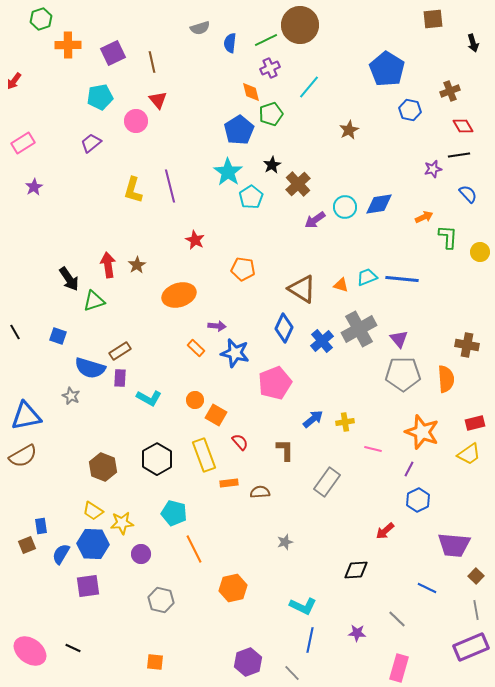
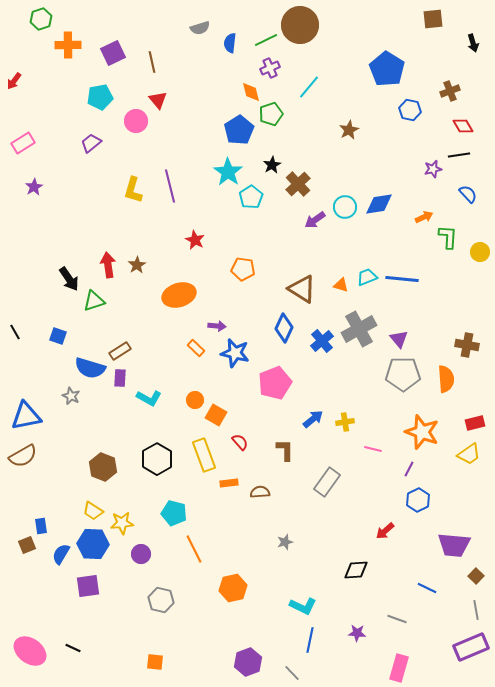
gray line at (397, 619): rotated 24 degrees counterclockwise
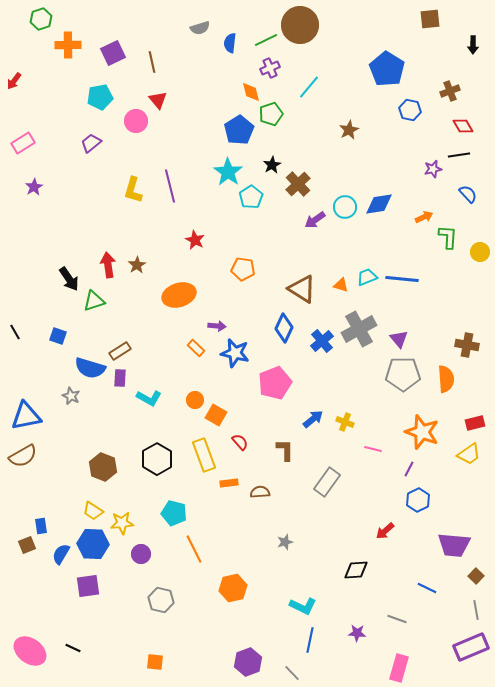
brown square at (433, 19): moved 3 px left
black arrow at (473, 43): moved 2 px down; rotated 18 degrees clockwise
yellow cross at (345, 422): rotated 30 degrees clockwise
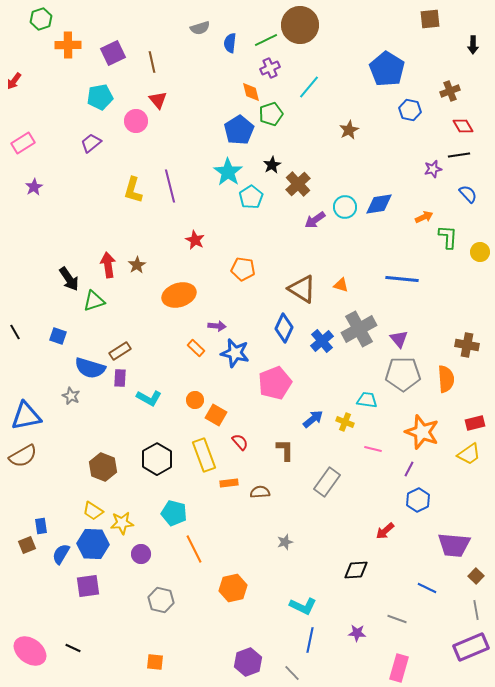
cyan trapezoid at (367, 277): moved 123 px down; rotated 30 degrees clockwise
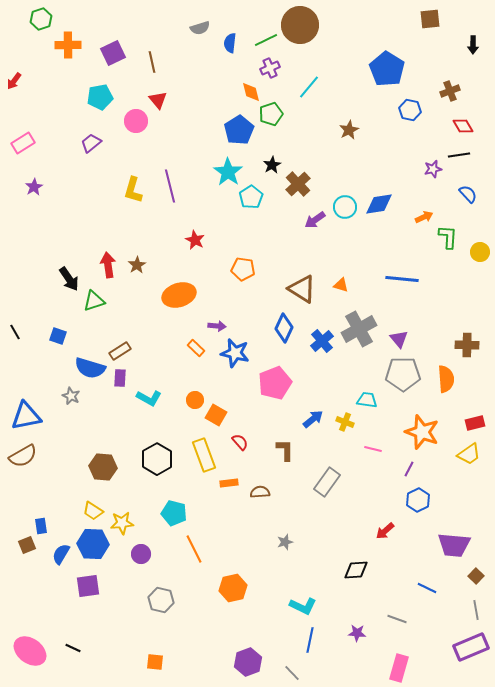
brown cross at (467, 345): rotated 10 degrees counterclockwise
brown hexagon at (103, 467): rotated 16 degrees counterclockwise
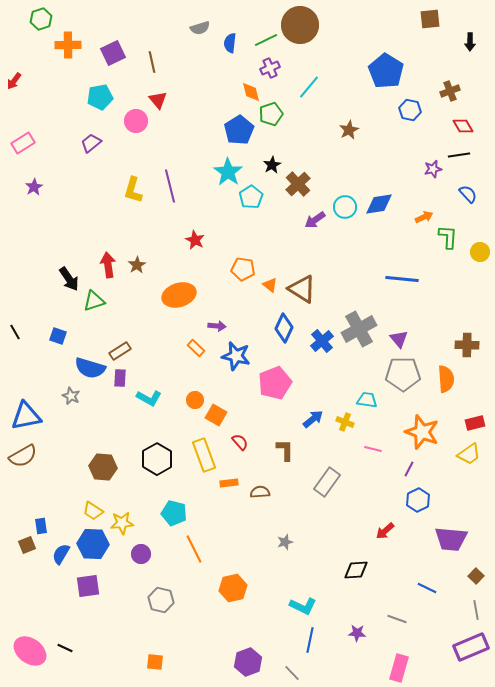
black arrow at (473, 45): moved 3 px left, 3 px up
blue pentagon at (387, 69): moved 1 px left, 2 px down
orange triangle at (341, 285): moved 71 px left; rotated 21 degrees clockwise
blue star at (235, 353): moved 1 px right, 3 px down
purple trapezoid at (454, 545): moved 3 px left, 6 px up
black line at (73, 648): moved 8 px left
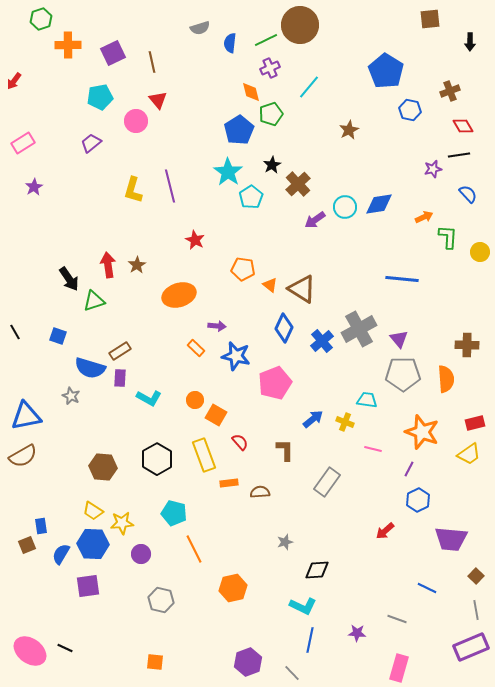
black diamond at (356, 570): moved 39 px left
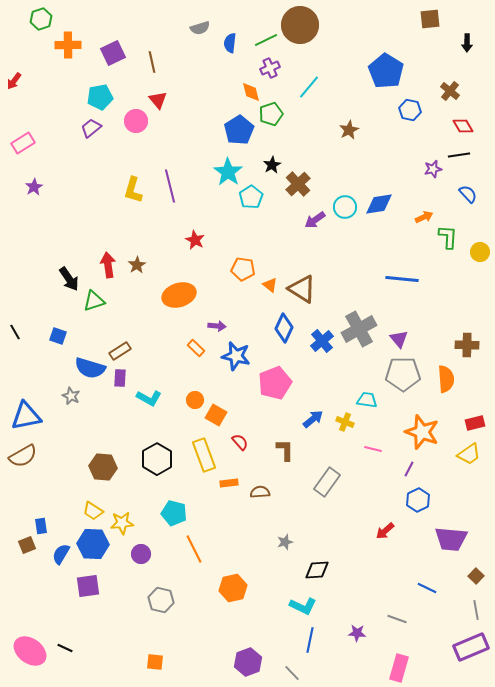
black arrow at (470, 42): moved 3 px left, 1 px down
brown cross at (450, 91): rotated 30 degrees counterclockwise
purple trapezoid at (91, 143): moved 15 px up
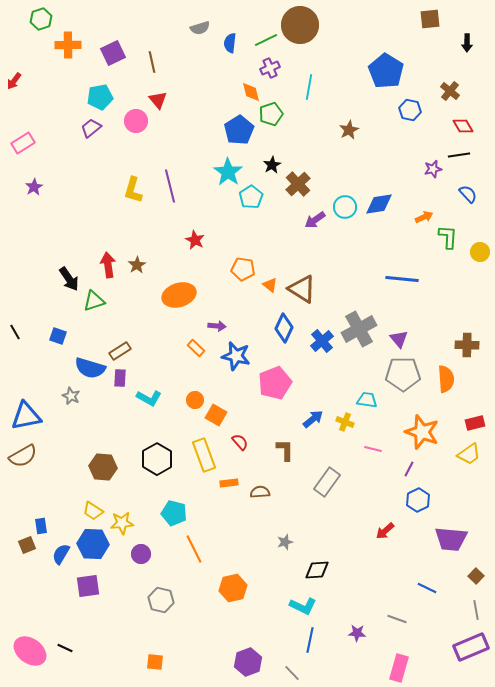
cyan line at (309, 87): rotated 30 degrees counterclockwise
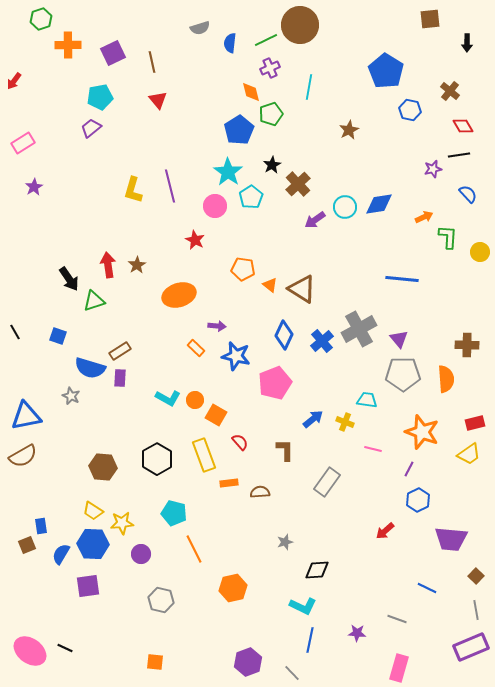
pink circle at (136, 121): moved 79 px right, 85 px down
blue diamond at (284, 328): moved 7 px down
cyan L-shape at (149, 398): moved 19 px right
